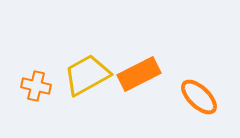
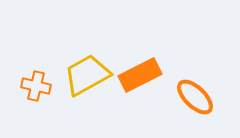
orange rectangle: moved 1 px right, 1 px down
orange ellipse: moved 4 px left
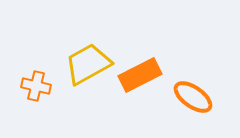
yellow trapezoid: moved 1 px right, 11 px up
orange ellipse: moved 2 px left; rotated 9 degrees counterclockwise
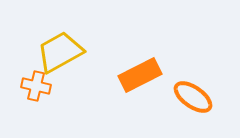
yellow trapezoid: moved 28 px left, 12 px up
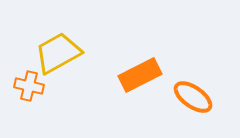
yellow trapezoid: moved 2 px left, 1 px down
orange cross: moved 7 px left
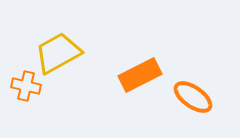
orange cross: moved 3 px left
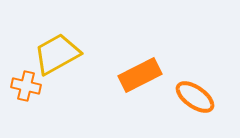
yellow trapezoid: moved 1 px left, 1 px down
orange ellipse: moved 2 px right
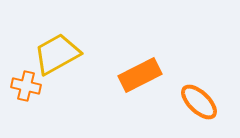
orange ellipse: moved 4 px right, 5 px down; rotated 9 degrees clockwise
